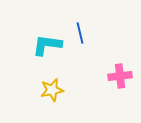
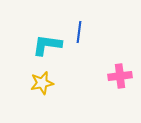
blue line: moved 1 px left, 1 px up; rotated 20 degrees clockwise
yellow star: moved 10 px left, 7 px up
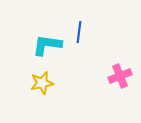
pink cross: rotated 15 degrees counterclockwise
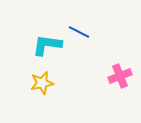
blue line: rotated 70 degrees counterclockwise
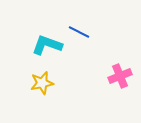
cyan L-shape: rotated 12 degrees clockwise
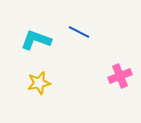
cyan L-shape: moved 11 px left, 5 px up
yellow star: moved 3 px left
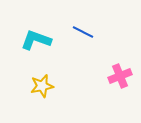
blue line: moved 4 px right
yellow star: moved 3 px right, 3 px down
